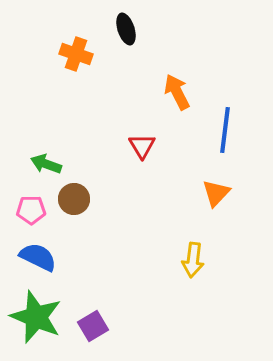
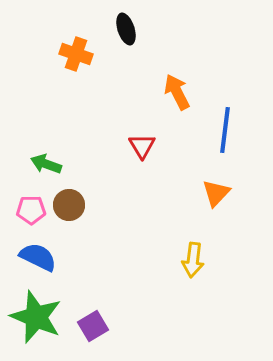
brown circle: moved 5 px left, 6 px down
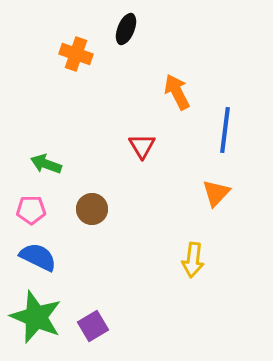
black ellipse: rotated 40 degrees clockwise
brown circle: moved 23 px right, 4 px down
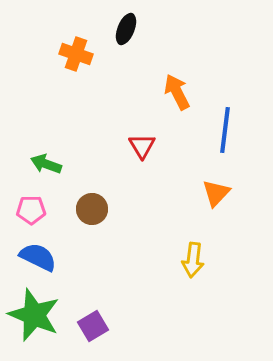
green star: moved 2 px left, 2 px up
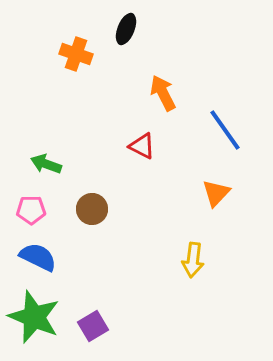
orange arrow: moved 14 px left, 1 px down
blue line: rotated 42 degrees counterclockwise
red triangle: rotated 32 degrees counterclockwise
green star: moved 2 px down
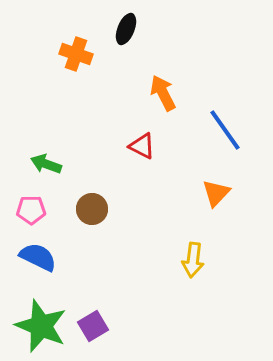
green star: moved 7 px right, 9 px down
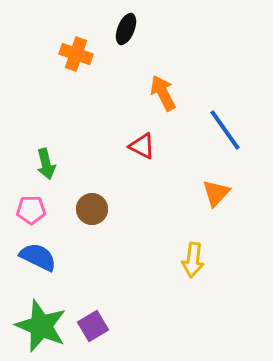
green arrow: rotated 124 degrees counterclockwise
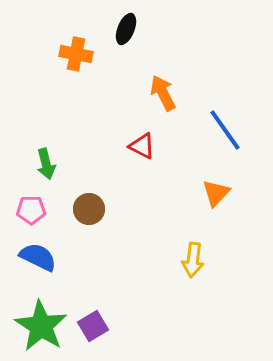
orange cross: rotated 8 degrees counterclockwise
brown circle: moved 3 px left
green star: rotated 10 degrees clockwise
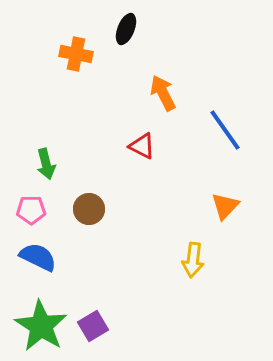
orange triangle: moved 9 px right, 13 px down
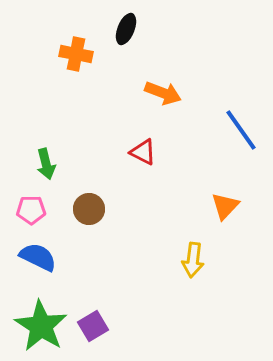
orange arrow: rotated 138 degrees clockwise
blue line: moved 16 px right
red triangle: moved 1 px right, 6 px down
